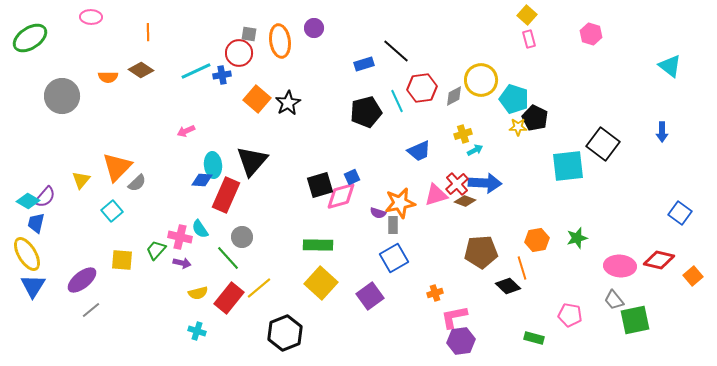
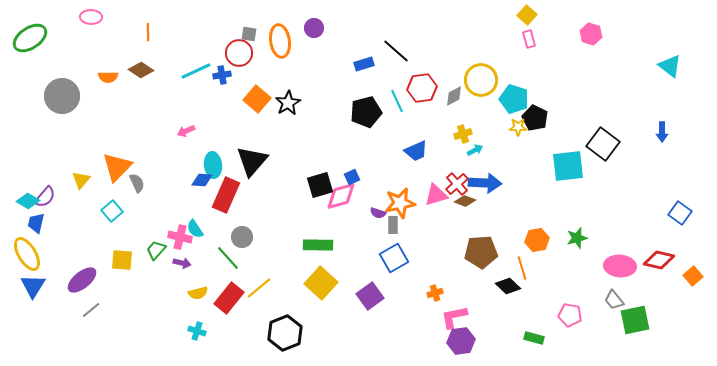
blue trapezoid at (419, 151): moved 3 px left
gray semicircle at (137, 183): rotated 72 degrees counterclockwise
cyan semicircle at (200, 229): moved 5 px left
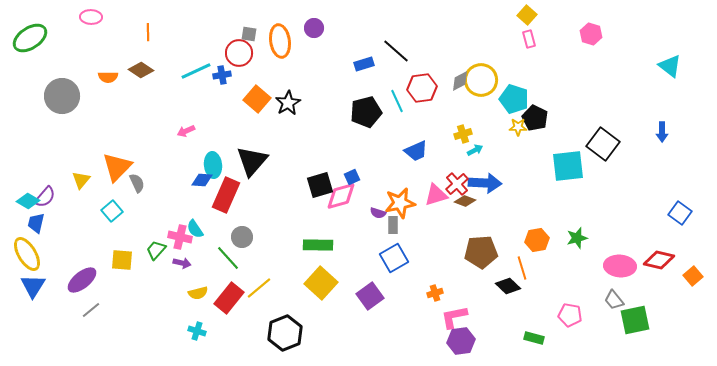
gray diamond at (454, 96): moved 6 px right, 15 px up
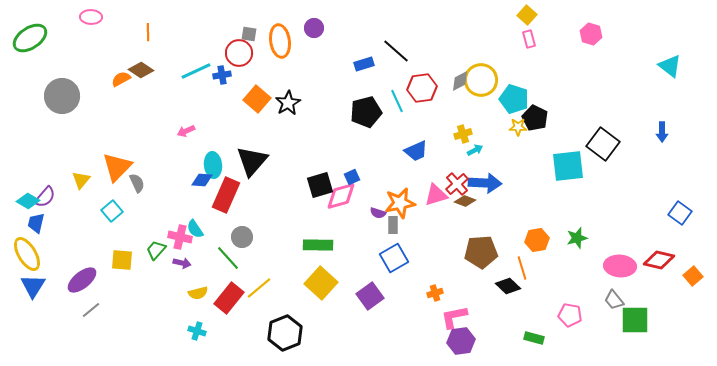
orange semicircle at (108, 77): moved 13 px right, 2 px down; rotated 150 degrees clockwise
green square at (635, 320): rotated 12 degrees clockwise
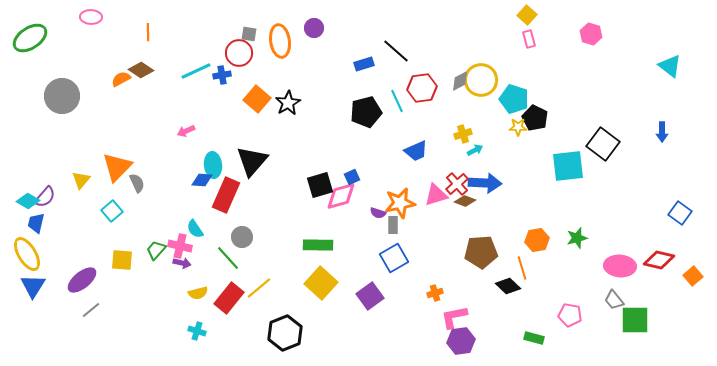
pink cross at (180, 237): moved 9 px down
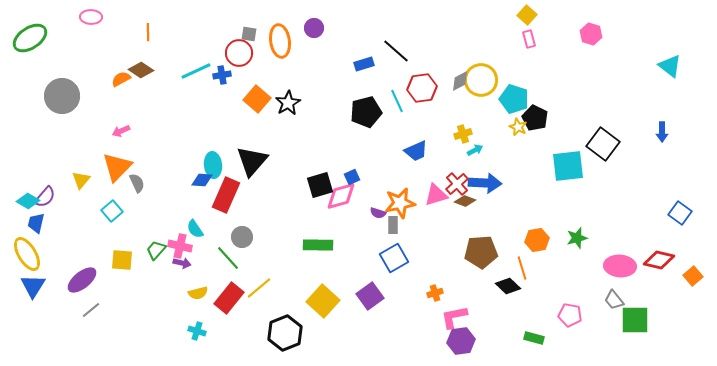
yellow star at (518, 127): rotated 24 degrees clockwise
pink arrow at (186, 131): moved 65 px left
yellow square at (321, 283): moved 2 px right, 18 px down
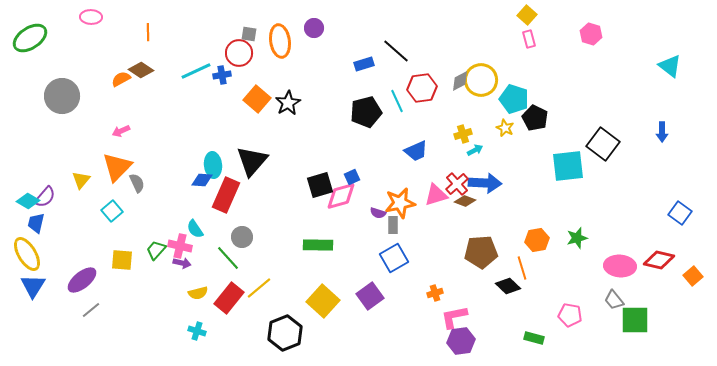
yellow star at (518, 127): moved 13 px left, 1 px down
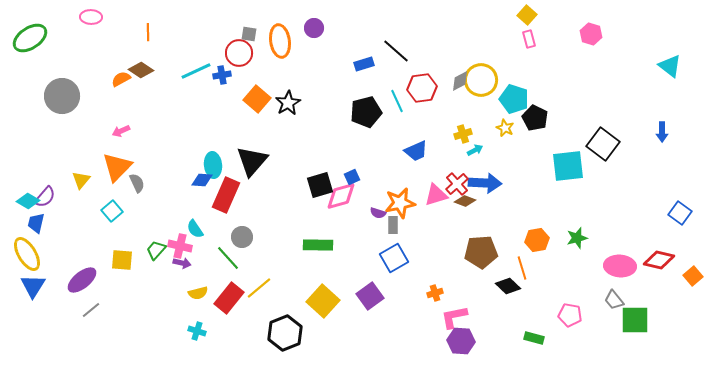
purple hexagon at (461, 341): rotated 12 degrees clockwise
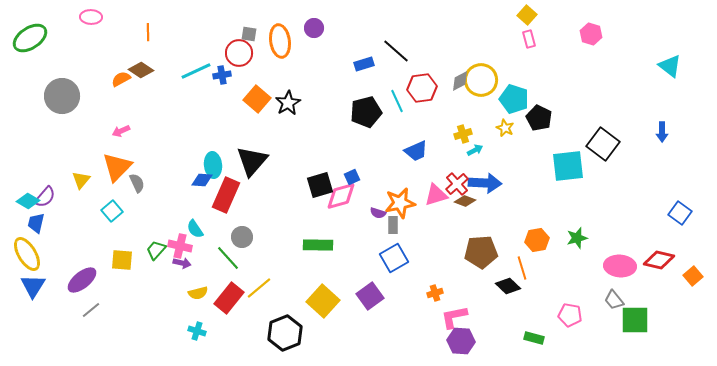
black pentagon at (535, 118): moved 4 px right
